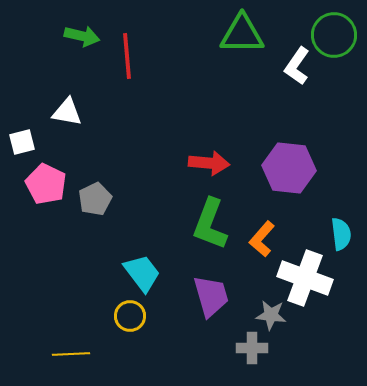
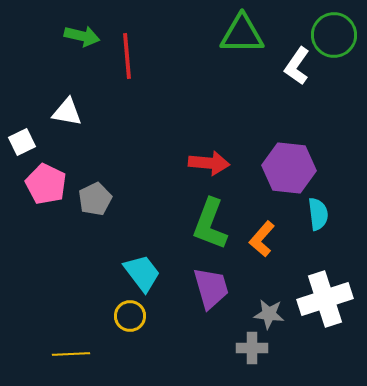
white square: rotated 12 degrees counterclockwise
cyan semicircle: moved 23 px left, 20 px up
white cross: moved 20 px right, 21 px down; rotated 38 degrees counterclockwise
purple trapezoid: moved 8 px up
gray star: moved 2 px left, 1 px up
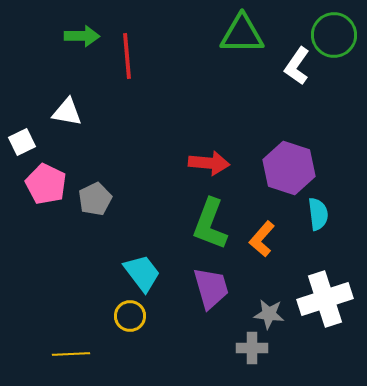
green arrow: rotated 12 degrees counterclockwise
purple hexagon: rotated 12 degrees clockwise
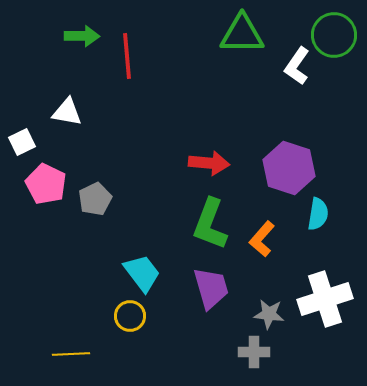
cyan semicircle: rotated 16 degrees clockwise
gray cross: moved 2 px right, 4 px down
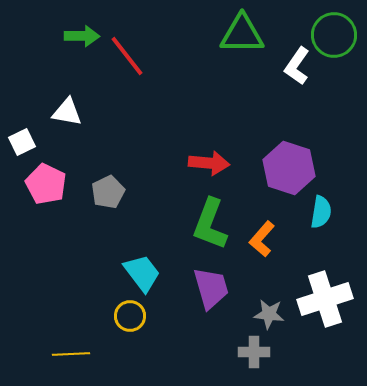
red line: rotated 33 degrees counterclockwise
gray pentagon: moved 13 px right, 7 px up
cyan semicircle: moved 3 px right, 2 px up
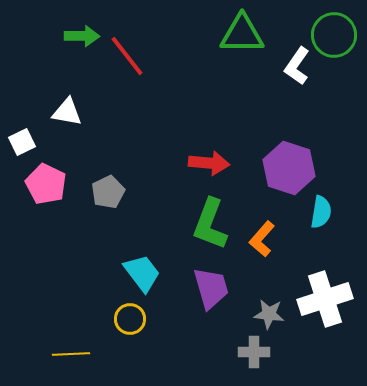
yellow circle: moved 3 px down
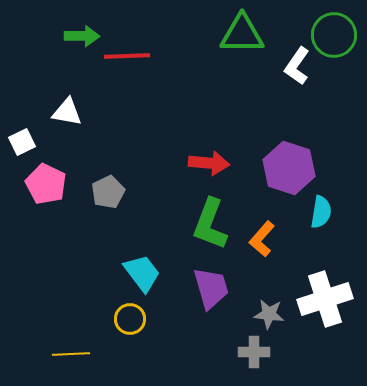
red line: rotated 54 degrees counterclockwise
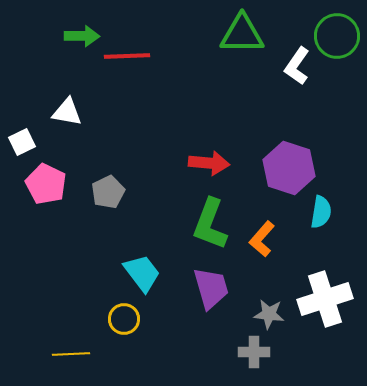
green circle: moved 3 px right, 1 px down
yellow circle: moved 6 px left
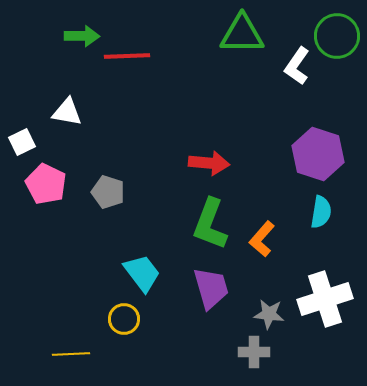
purple hexagon: moved 29 px right, 14 px up
gray pentagon: rotated 28 degrees counterclockwise
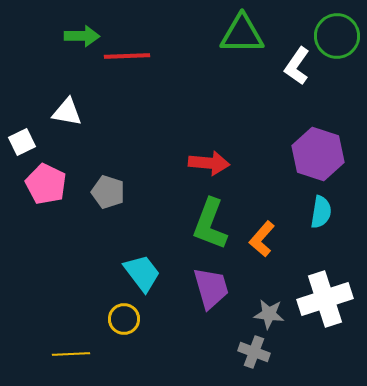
gray cross: rotated 20 degrees clockwise
